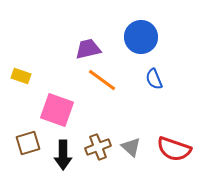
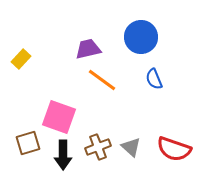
yellow rectangle: moved 17 px up; rotated 66 degrees counterclockwise
pink square: moved 2 px right, 7 px down
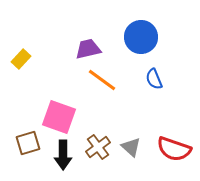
brown cross: rotated 15 degrees counterclockwise
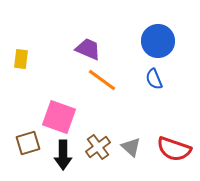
blue circle: moved 17 px right, 4 px down
purple trapezoid: rotated 36 degrees clockwise
yellow rectangle: rotated 36 degrees counterclockwise
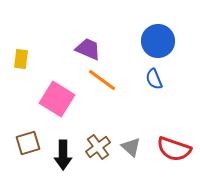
pink square: moved 2 px left, 18 px up; rotated 12 degrees clockwise
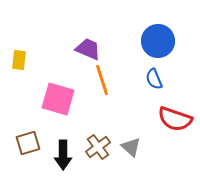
yellow rectangle: moved 2 px left, 1 px down
orange line: rotated 36 degrees clockwise
pink square: moved 1 px right; rotated 16 degrees counterclockwise
red semicircle: moved 1 px right, 30 px up
